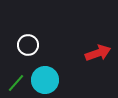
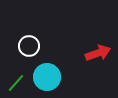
white circle: moved 1 px right, 1 px down
cyan circle: moved 2 px right, 3 px up
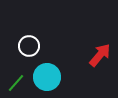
red arrow: moved 2 px right, 2 px down; rotated 30 degrees counterclockwise
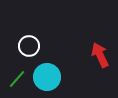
red arrow: rotated 65 degrees counterclockwise
green line: moved 1 px right, 4 px up
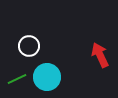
green line: rotated 24 degrees clockwise
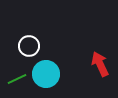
red arrow: moved 9 px down
cyan circle: moved 1 px left, 3 px up
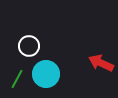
red arrow: moved 1 px right, 1 px up; rotated 40 degrees counterclockwise
green line: rotated 36 degrees counterclockwise
